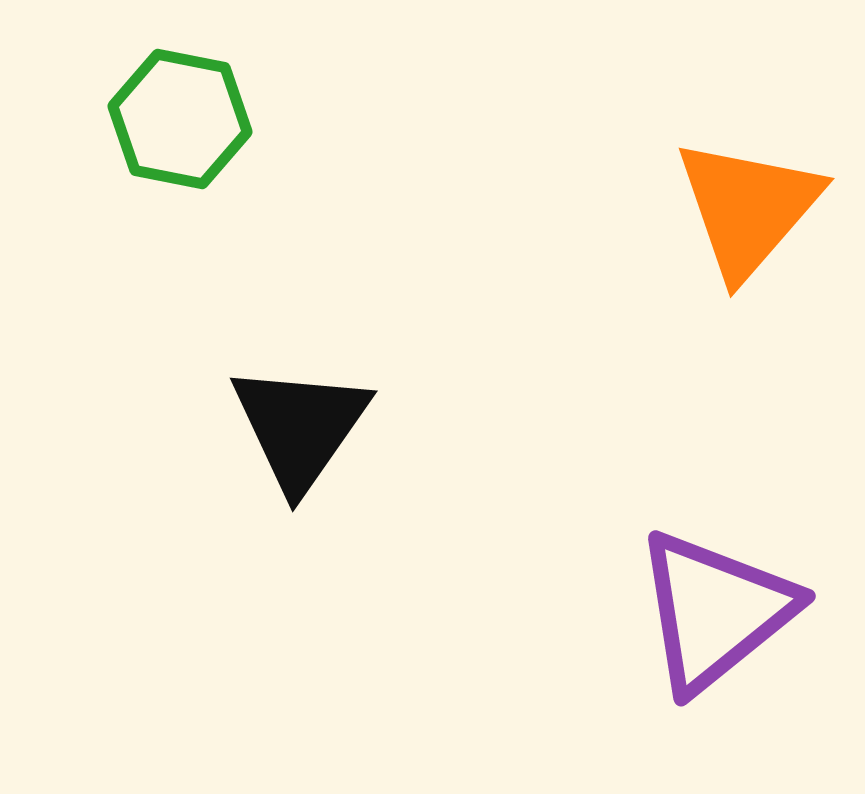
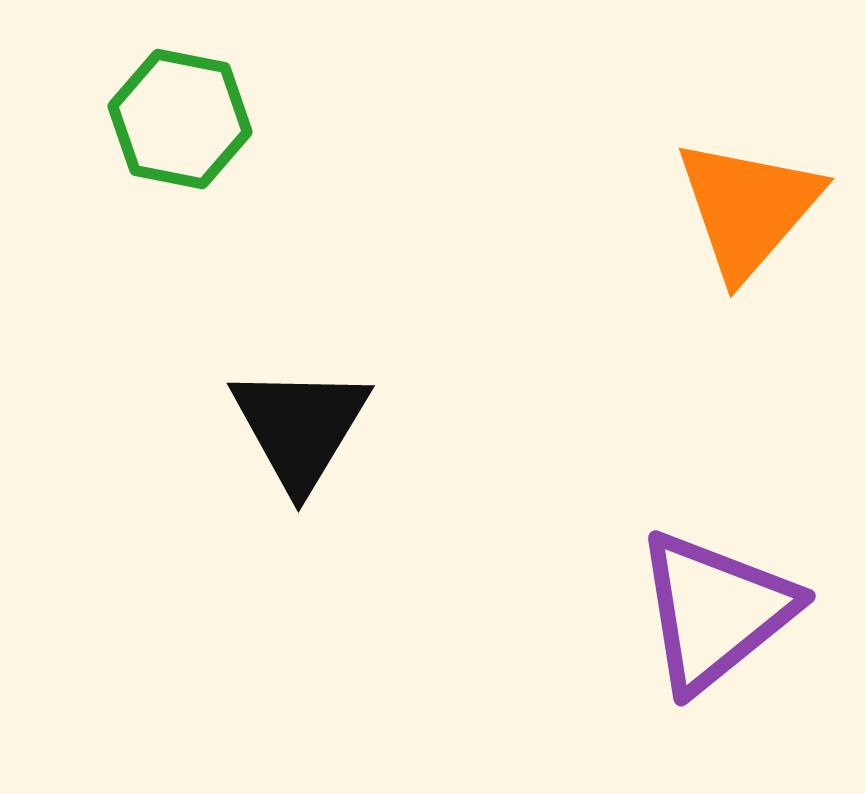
black triangle: rotated 4 degrees counterclockwise
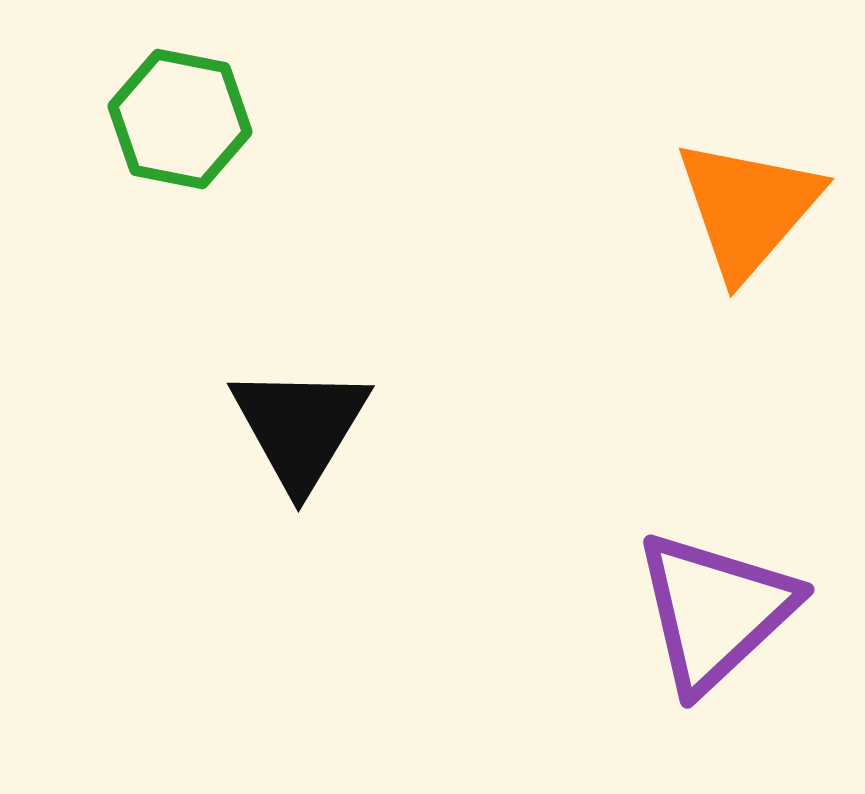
purple triangle: rotated 4 degrees counterclockwise
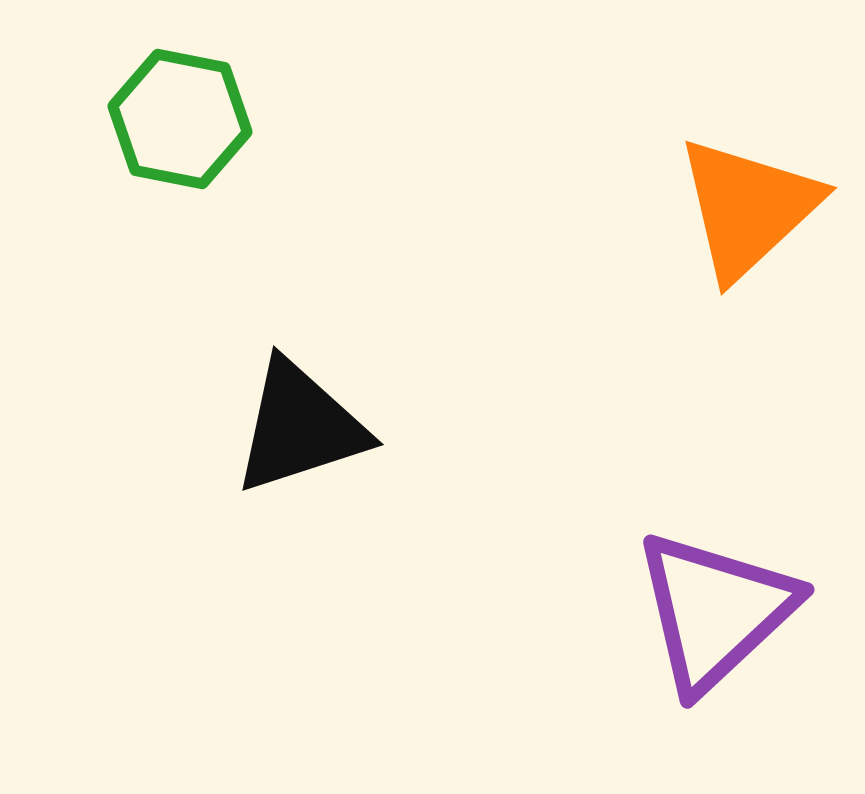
orange triangle: rotated 6 degrees clockwise
black triangle: rotated 41 degrees clockwise
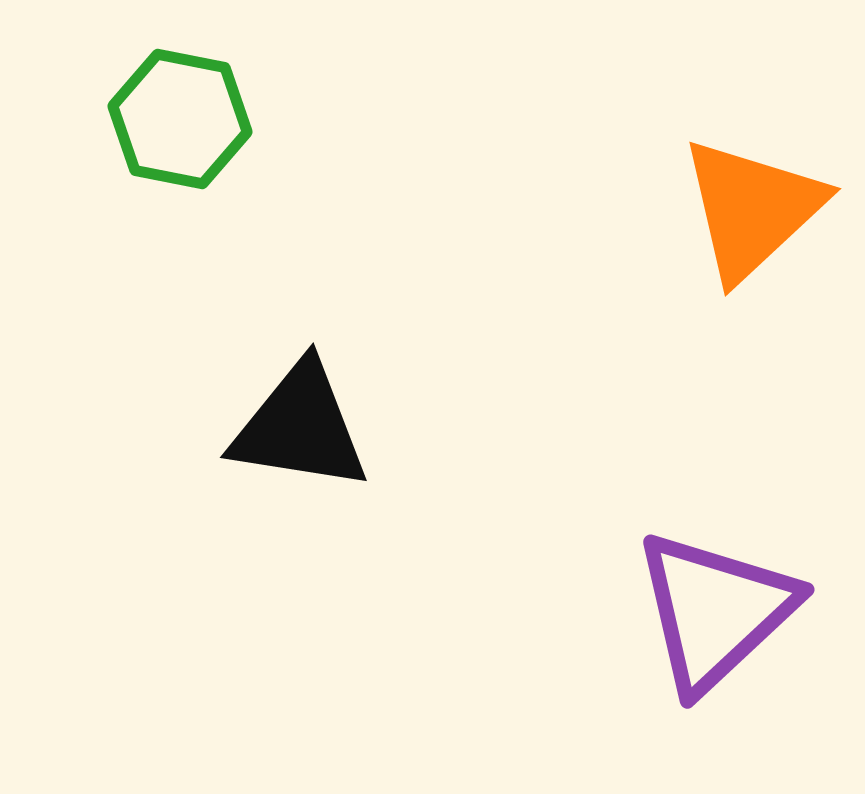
orange triangle: moved 4 px right, 1 px down
black triangle: rotated 27 degrees clockwise
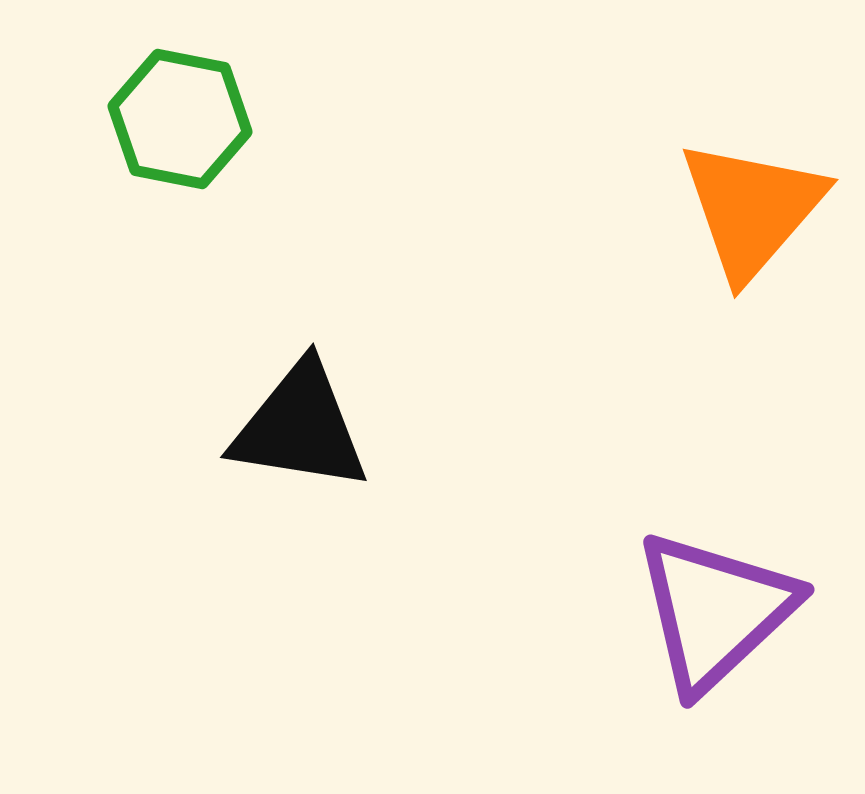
orange triangle: rotated 6 degrees counterclockwise
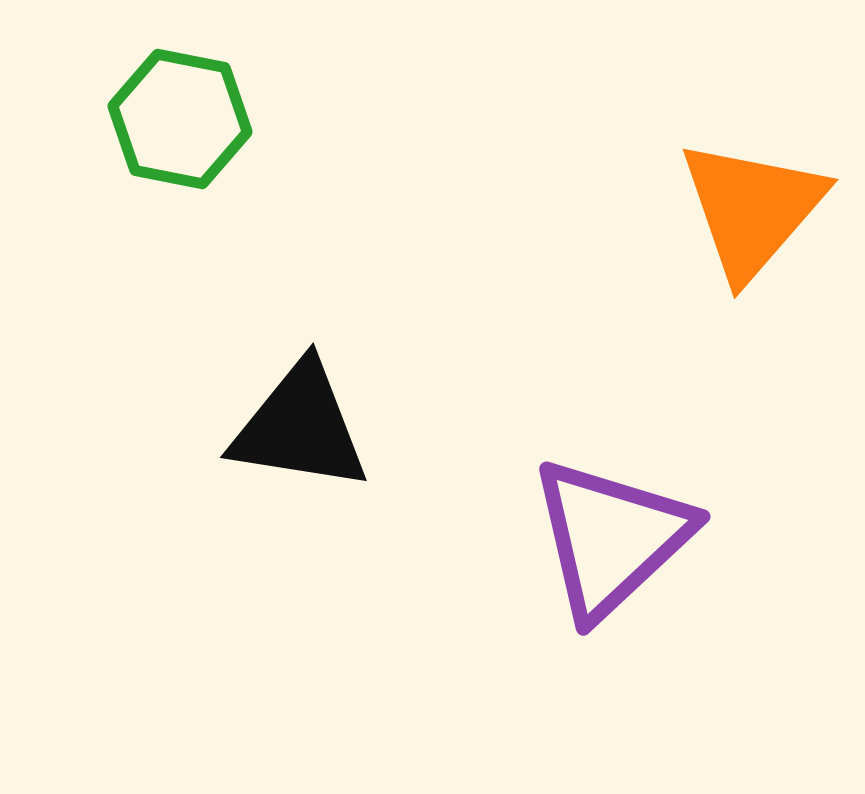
purple triangle: moved 104 px left, 73 px up
